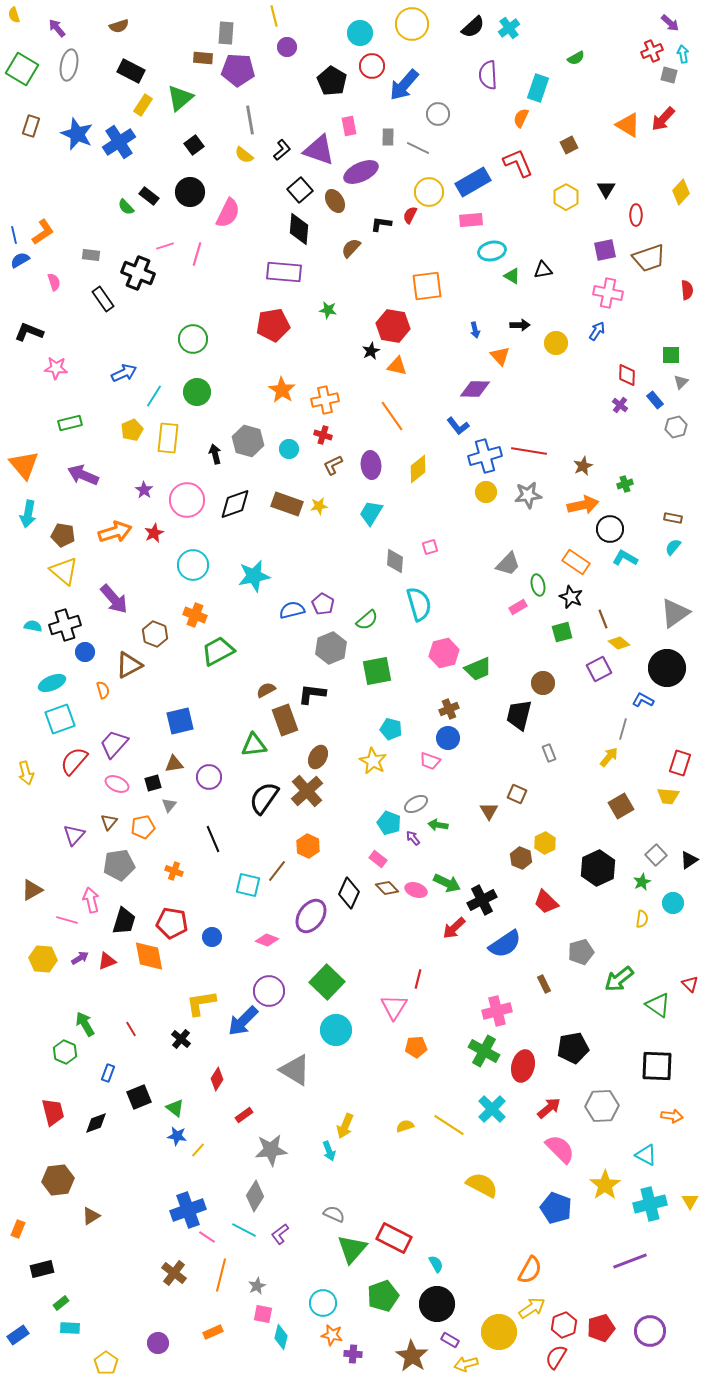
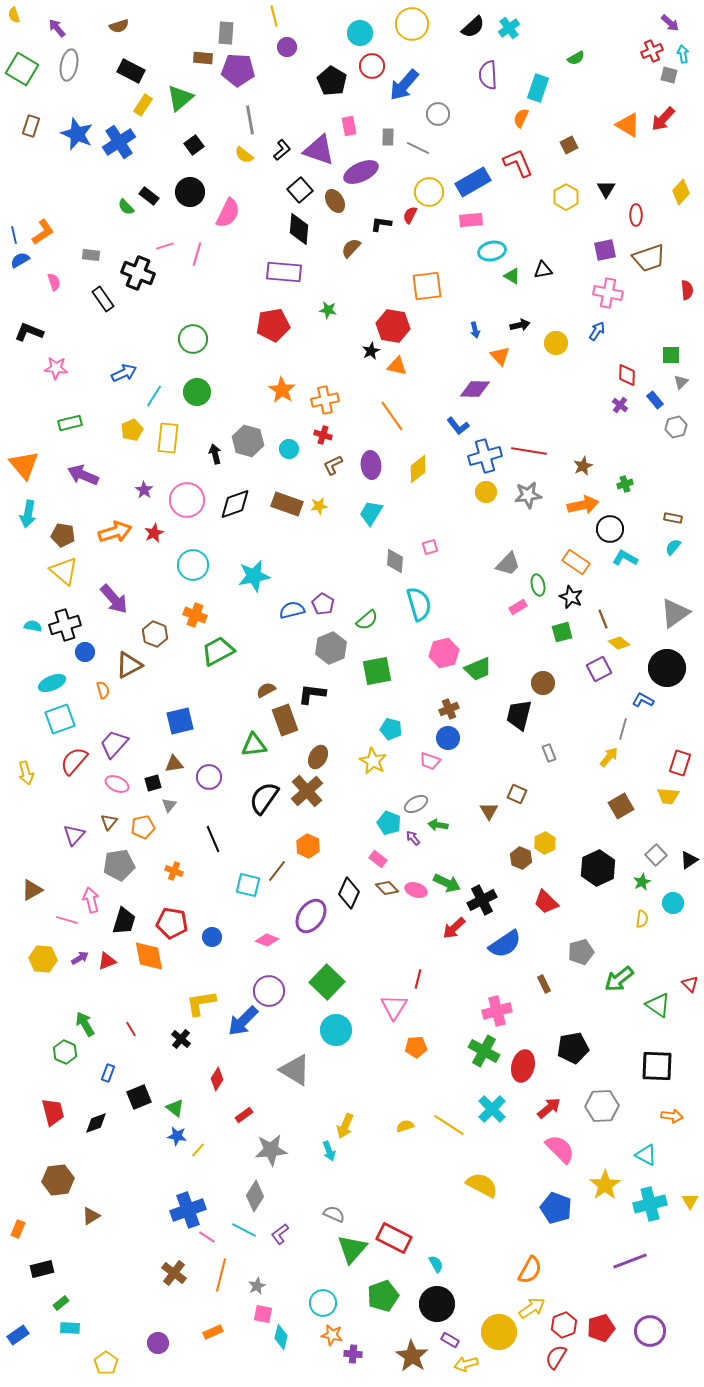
black arrow at (520, 325): rotated 12 degrees counterclockwise
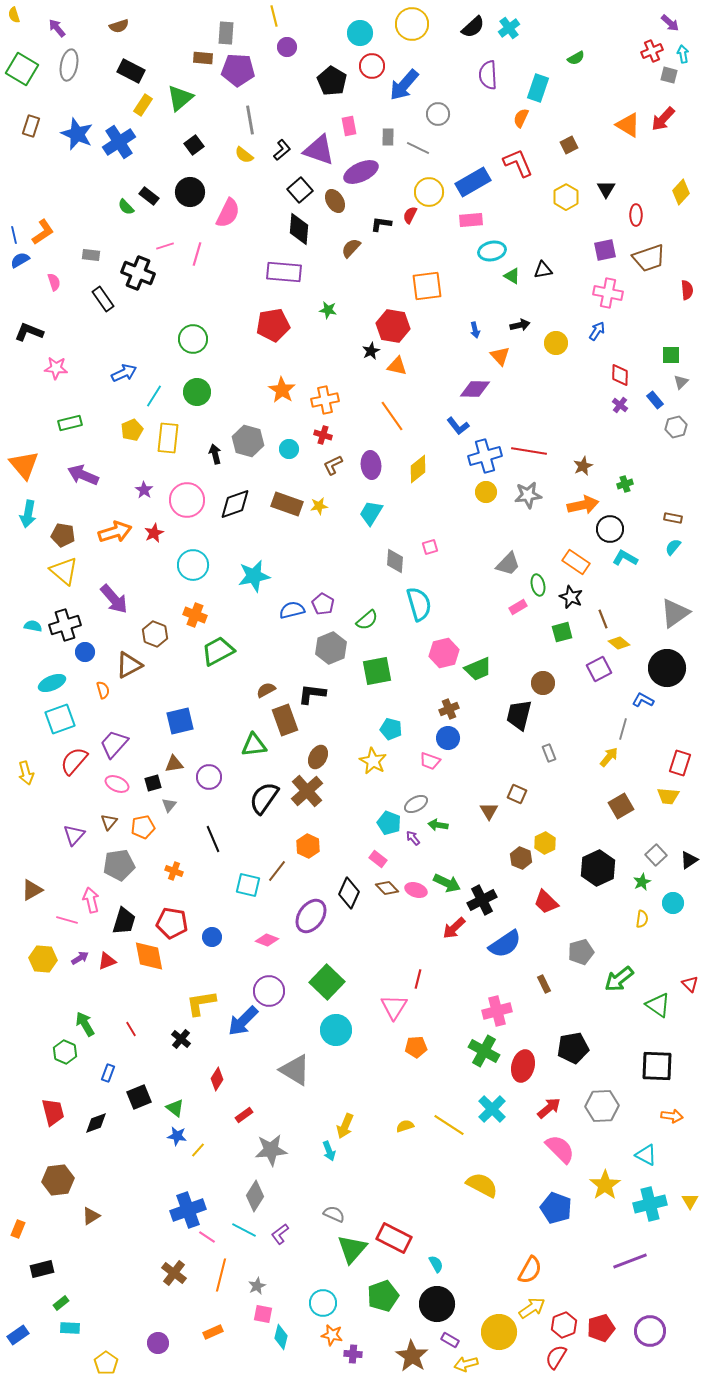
red diamond at (627, 375): moved 7 px left
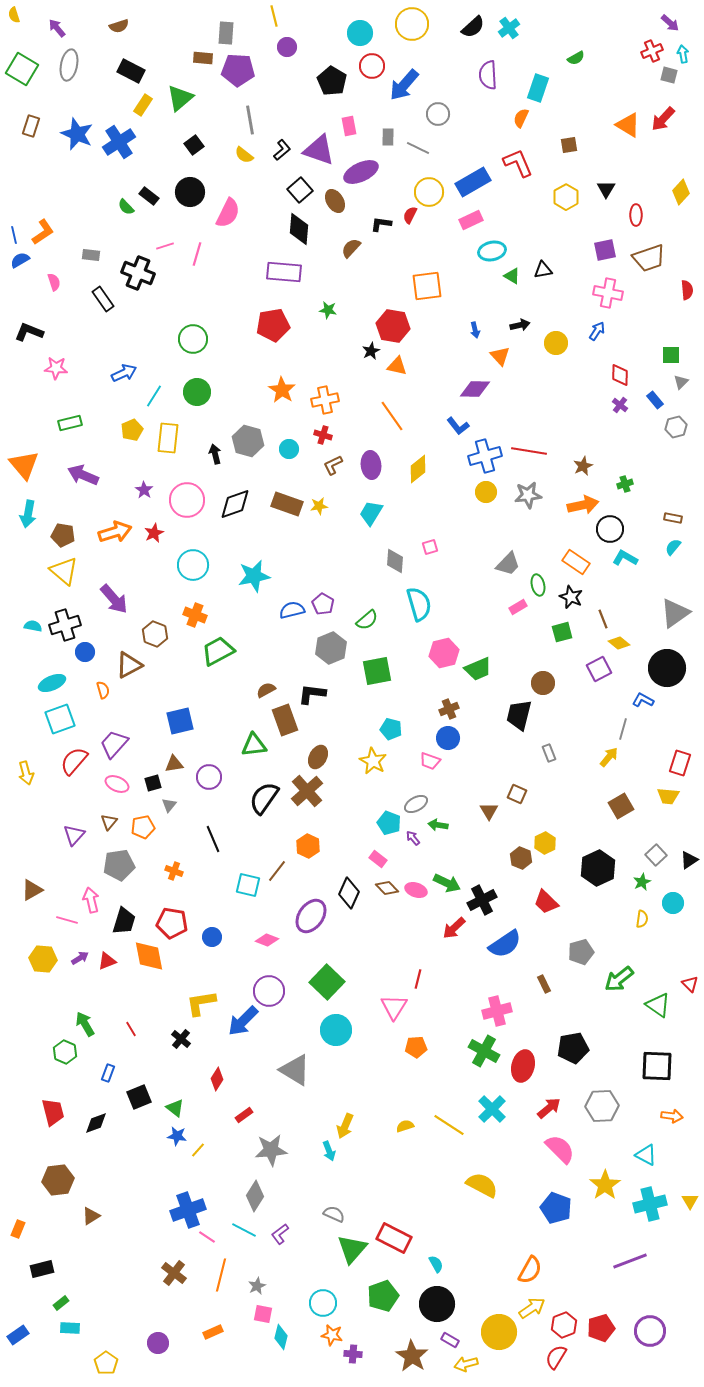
brown square at (569, 145): rotated 18 degrees clockwise
pink rectangle at (471, 220): rotated 20 degrees counterclockwise
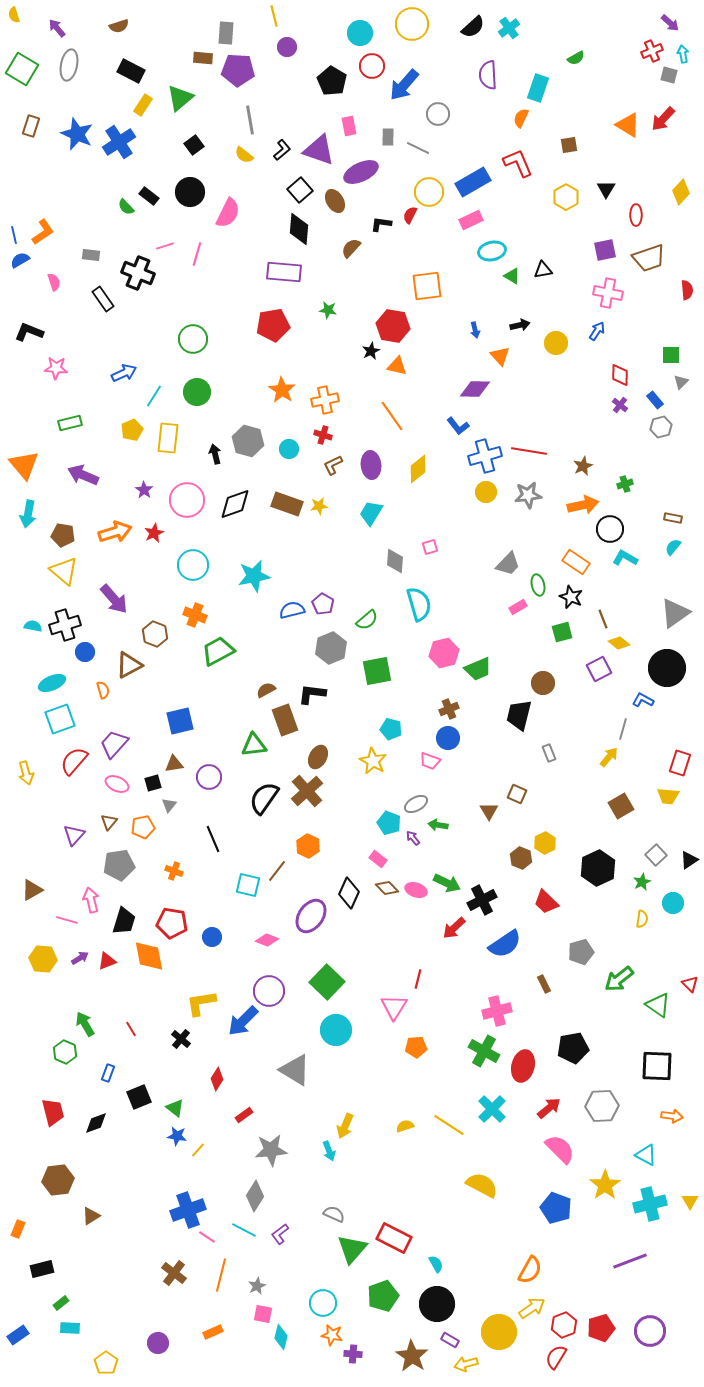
gray hexagon at (676, 427): moved 15 px left
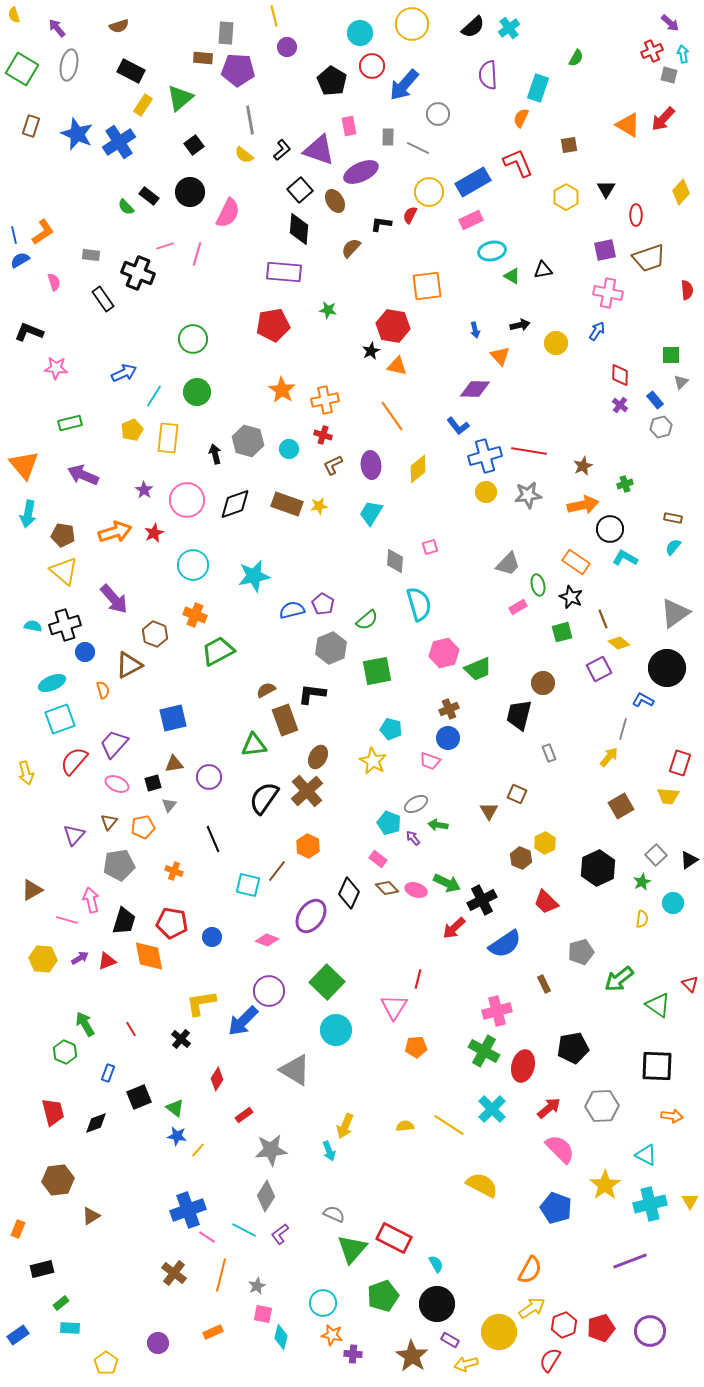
green semicircle at (576, 58): rotated 30 degrees counterclockwise
blue square at (180, 721): moved 7 px left, 3 px up
yellow semicircle at (405, 1126): rotated 12 degrees clockwise
gray diamond at (255, 1196): moved 11 px right
red semicircle at (556, 1357): moved 6 px left, 3 px down
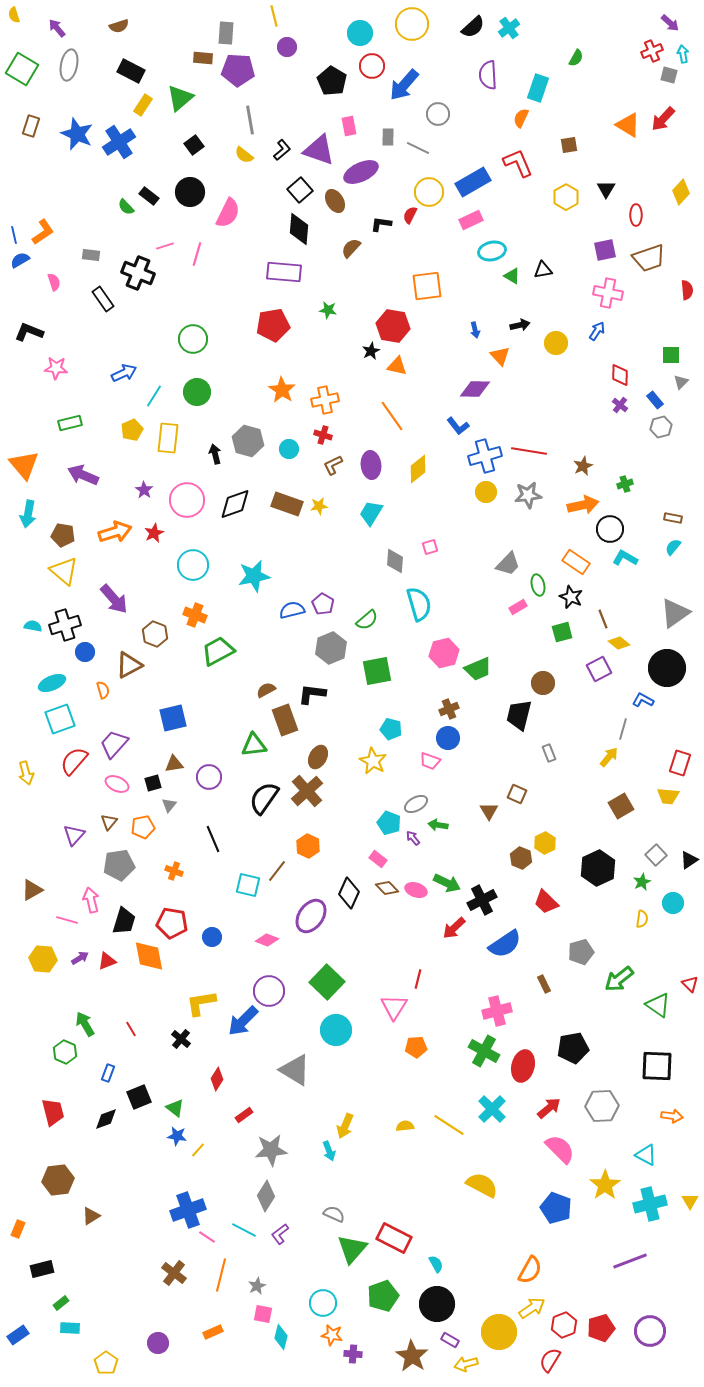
black diamond at (96, 1123): moved 10 px right, 4 px up
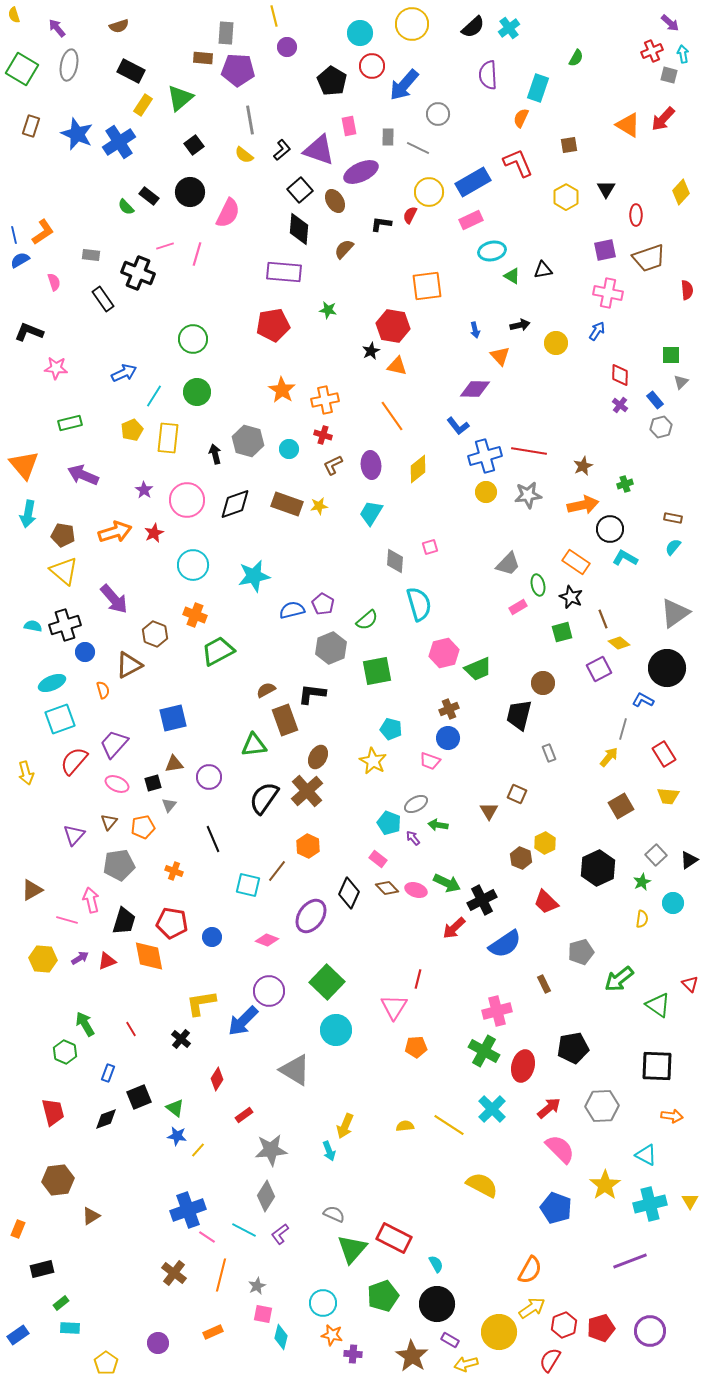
brown semicircle at (351, 248): moved 7 px left, 1 px down
red rectangle at (680, 763): moved 16 px left, 9 px up; rotated 50 degrees counterclockwise
